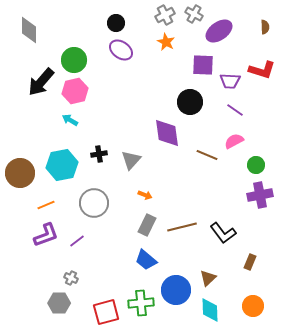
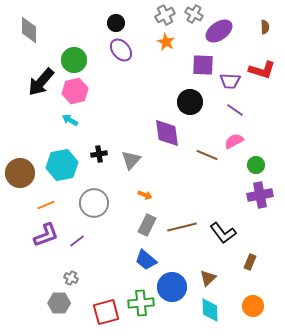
purple ellipse at (121, 50): rotated 15 degrees clockwise
blue circle at (176, 290): moved 4 px left, 3 px up
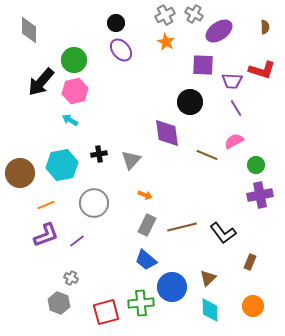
purple trapezoid at (230, 81): moved 2 px right
purple line at (235, 110): moved 1 px right, 2 px up; rotated 24 degrees clockwise
gray hexagon at (59, 303): rotated 20 degrees clockwise
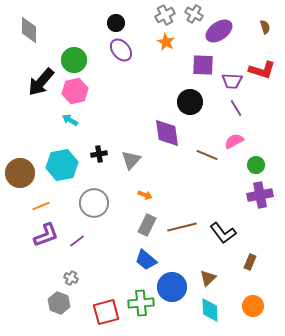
brown semicircle at (265, 27): rotated 16 degrees counterclockwise
orange line at (46, 205): moved 5 px left, 1 px down
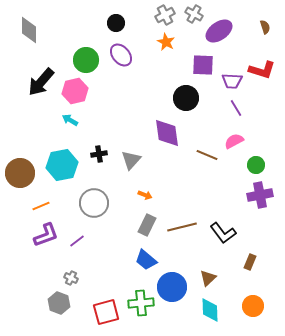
purple ellipse at (121, 50): moved 5 px down
green circle at (74, 60): moved 12 px right
black circle at (190, 102): moved 4 px left, 4 px up
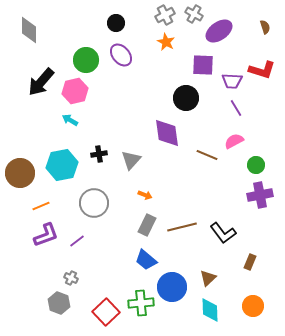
red square at (106, 312): rotated 28 degrees counterclockwise
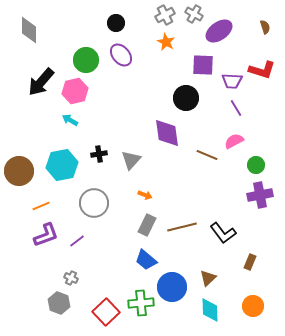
brown circle at (20, 173): moved 1 px left, 2 px up
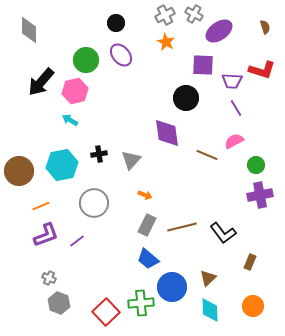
blue trapezoid at (146, 260): moved 2 px right, 1 px up
gray cross at (71, 278): moved 22 px left
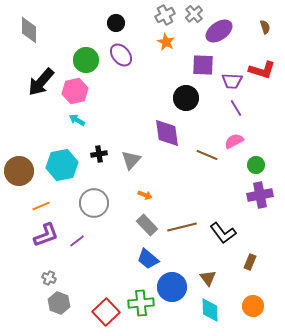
gray cross at (194, 14): rotated 18 degrees clockwise
cyan arrow at (70, 120): moved 7 px right
gray rectangle at (147, 225): rotated 70 degrees counterclockwise
brown triangle at (208, 278): rotated 24 degrees counterclockwise
